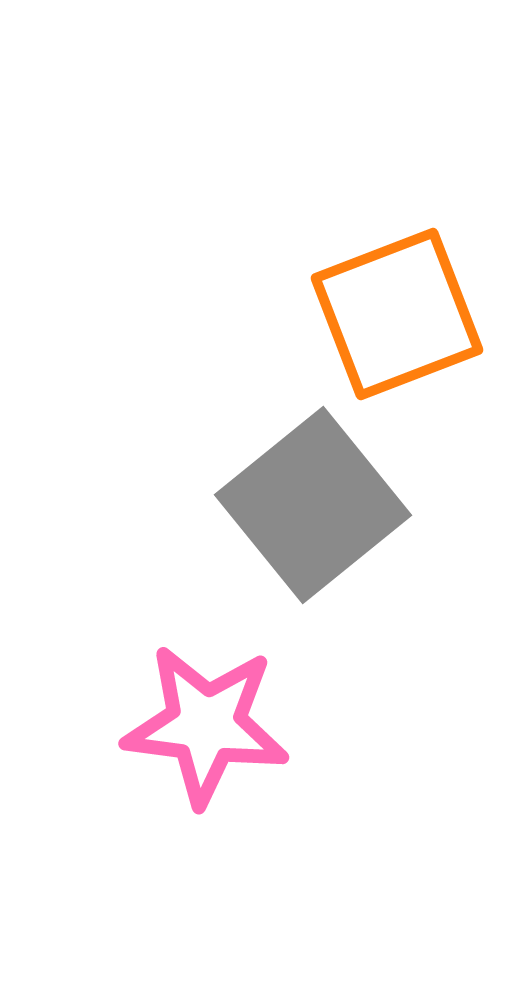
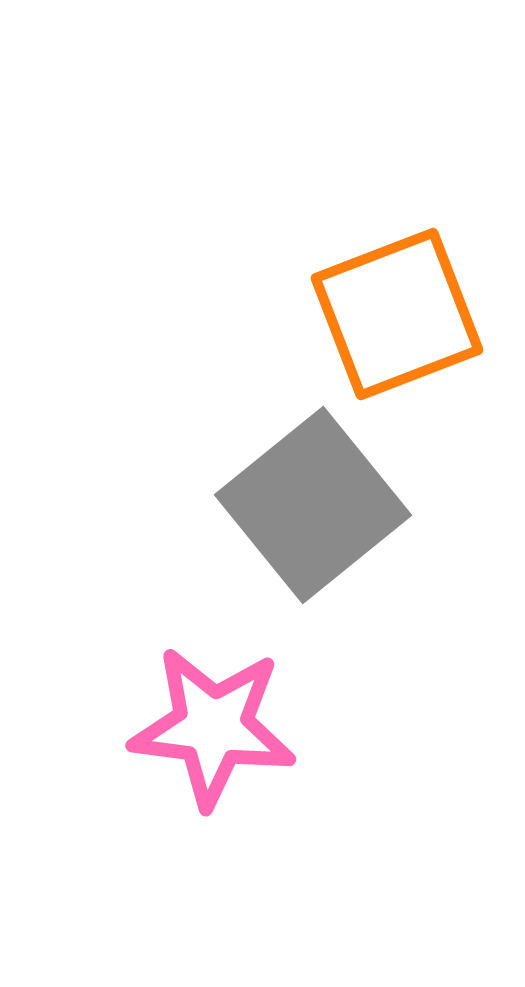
pink star: moved 7 px right, 2 px down
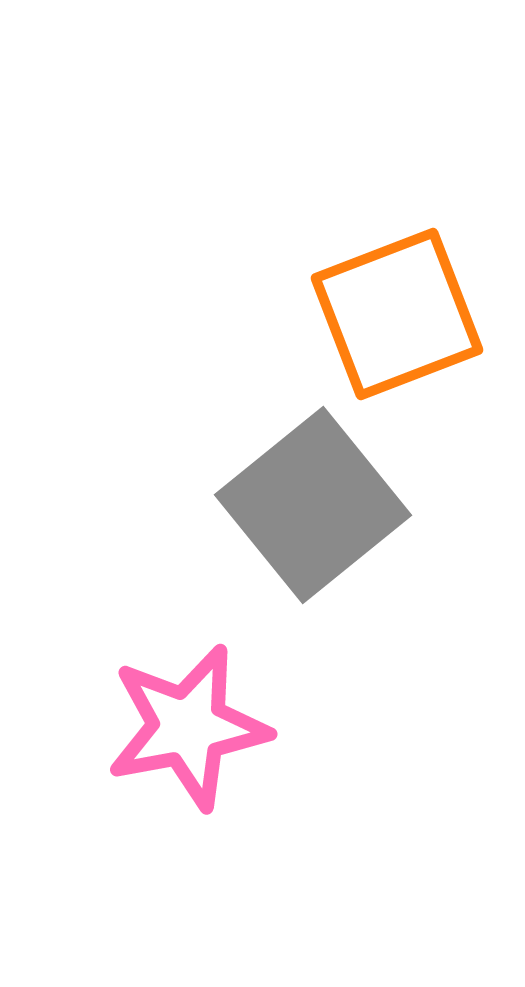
pink star: moved 25 px left; rotated 18 degrees counterclockwise
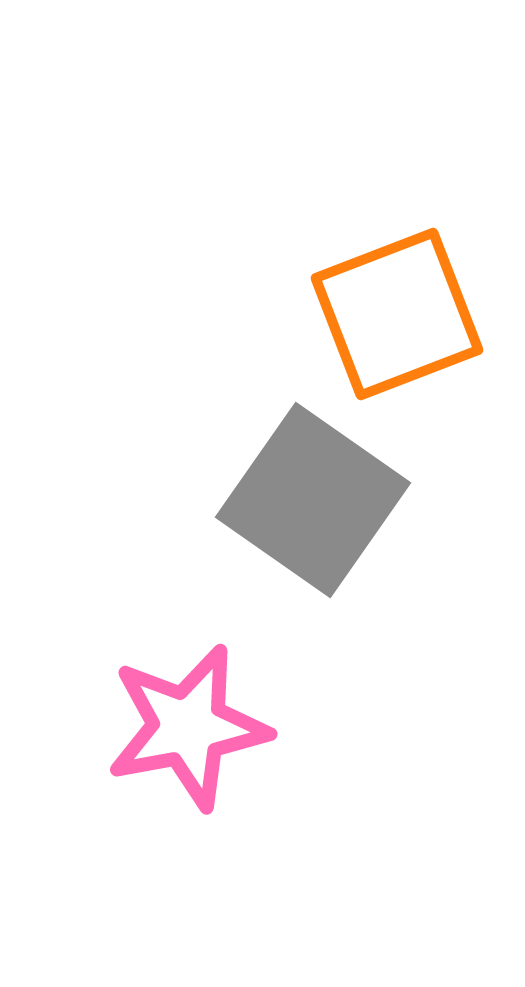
gray square: moved 5 px up; rotated 16 degrees counterclockwise
